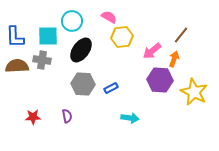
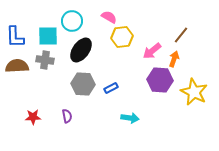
gray cross: moved 3 px right
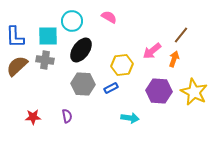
yellow hexagon: moved 28 px down
brown semicircle: rotated 40 degrees counterclockwise
purple hexagon: moved 1 px left, 11 px down
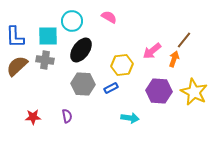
brown line: moved 3 px right, 5 px down
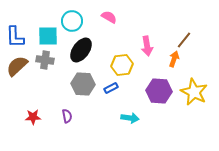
pink arrow: moved 5 px left, 5 px up; rotated 60 degrees counterclockwise
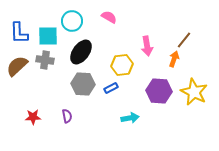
blue L-shape: moved 4 px right, 4 px up
black ellipse: moved 2 px down
cyan arrow: rotated 18 degrees counterclockwise
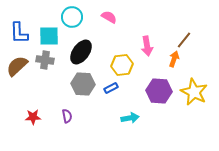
cyan circle: moved 4 px up
cyan square: moved 1 px right
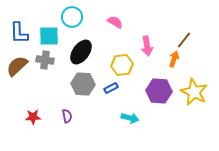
pink semicircle: moved 6 px right, 5 px down
cyan arrow: rotated 24 degrees clockwise
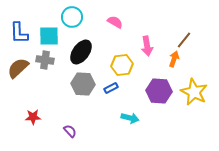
brown semicircle: moved 1 px right, 2 px down
purple semicircle: moved 3 px right, 15 px down; rotated 32 degrees counterclockwise
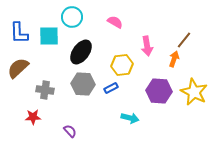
gray cross: moved 30 px down
